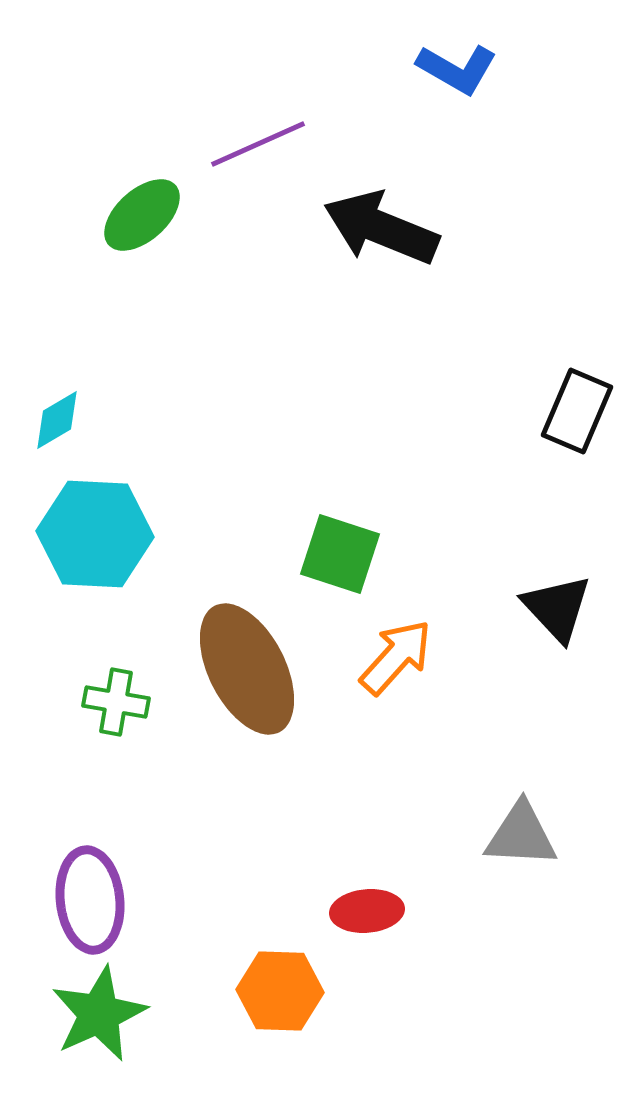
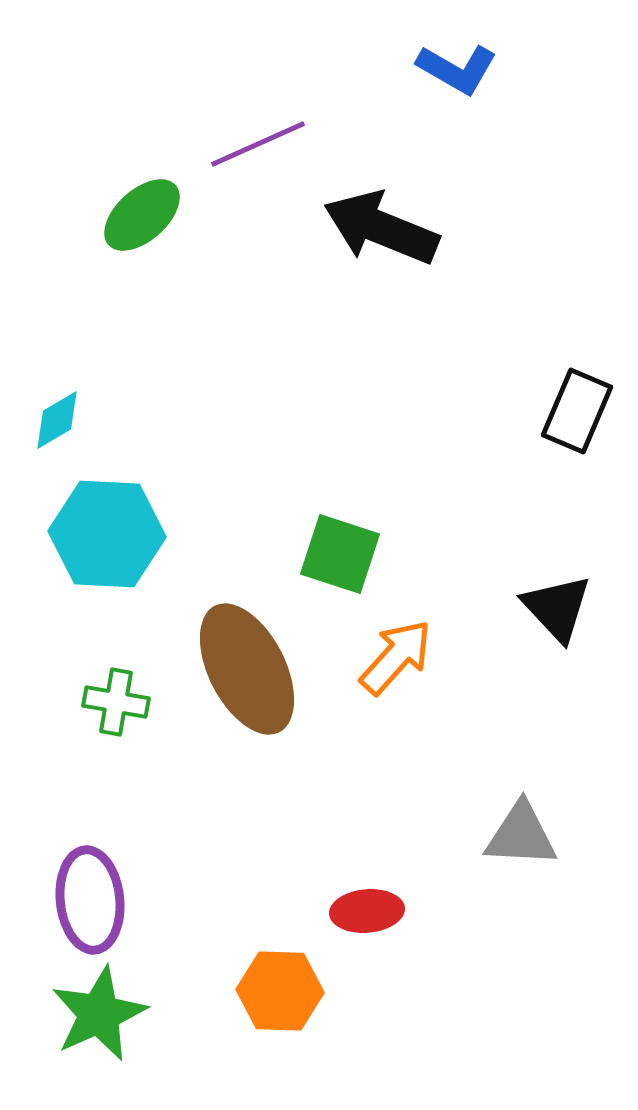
cyan hexagon: moved 12 px right
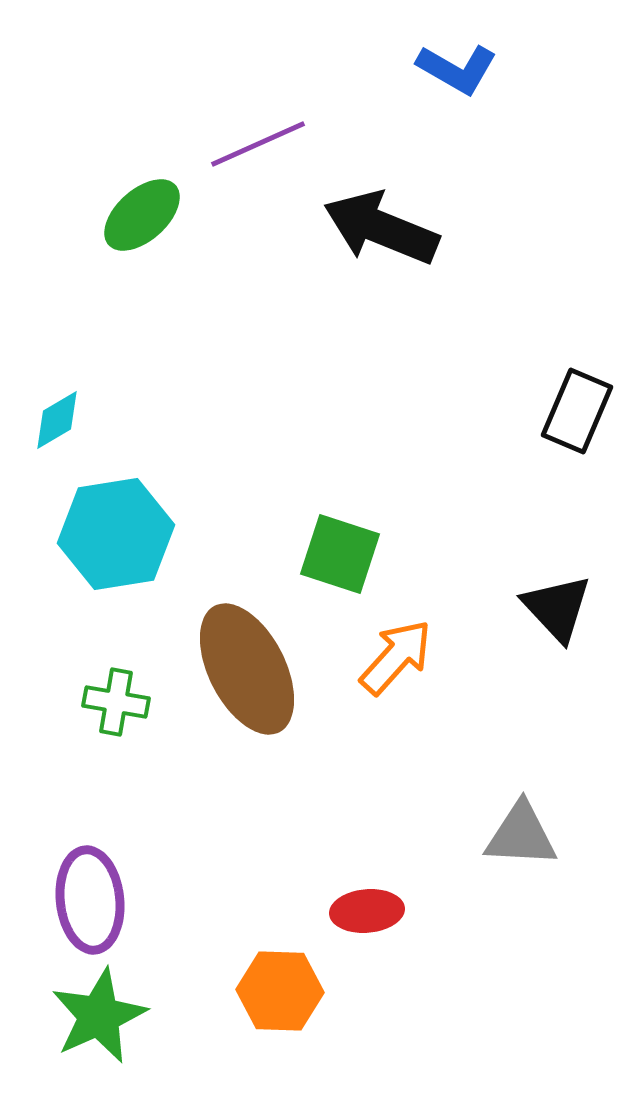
cyan hexagon: moved 9 px right; rotated 12 degrees counterclockwise
green star: moved 2 px down
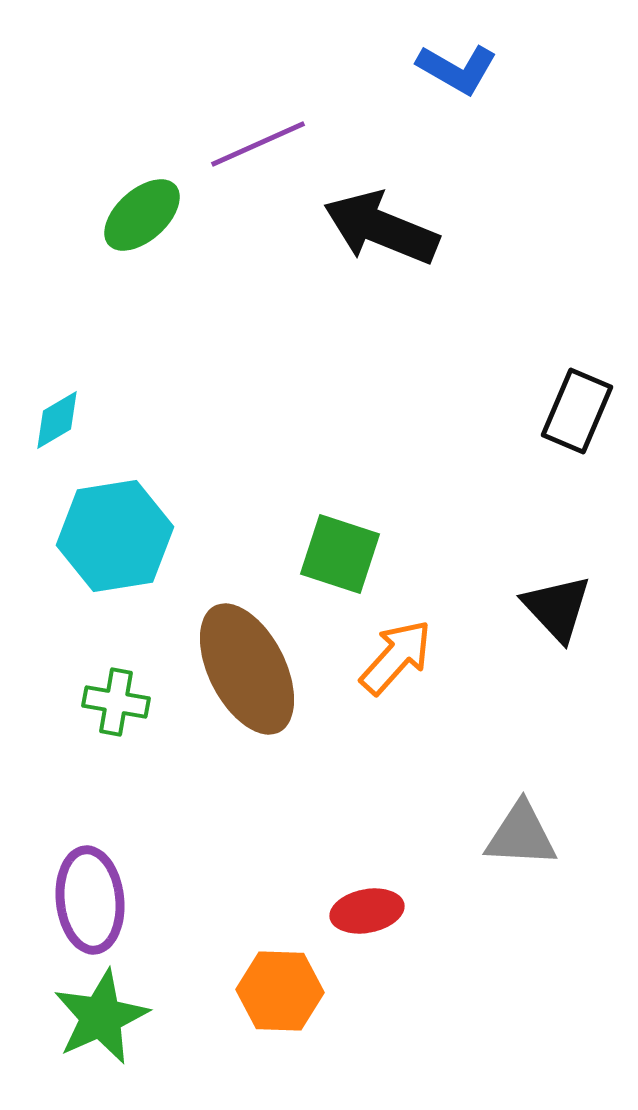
cyan hexagon: moved 1 px left, 2 px down
red ellipse: rotated 6 degrees counterclockwise
green star: moved 2 px right, 1 px down
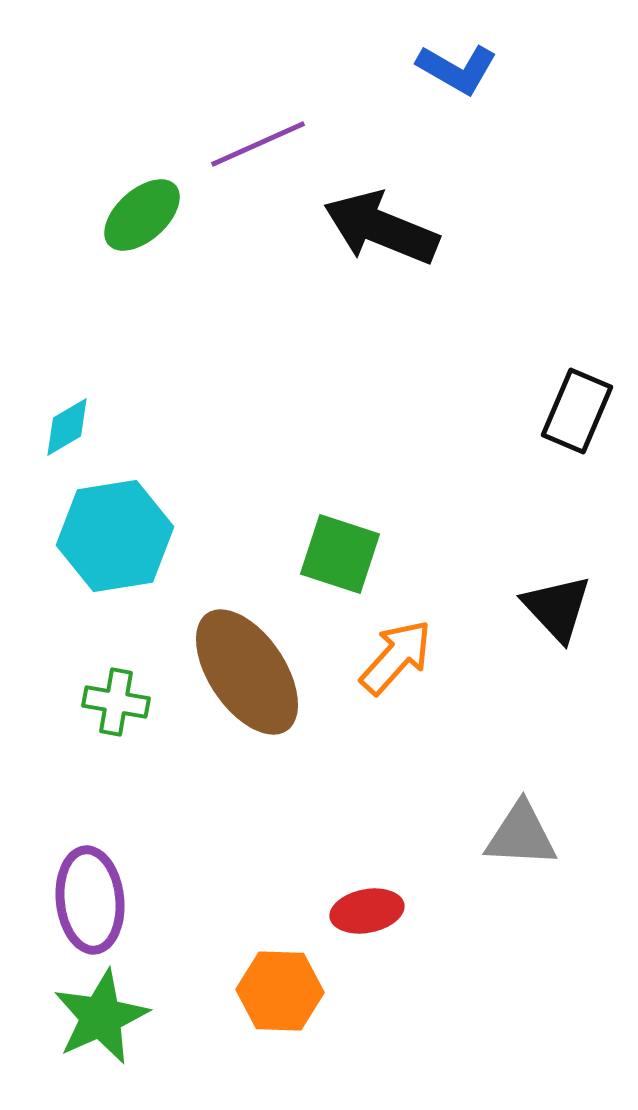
cyan diamond: moved 10 px right, 7 px down
brown ellipse: moved 3 px down; rotated 7 degrees counterclockwise
